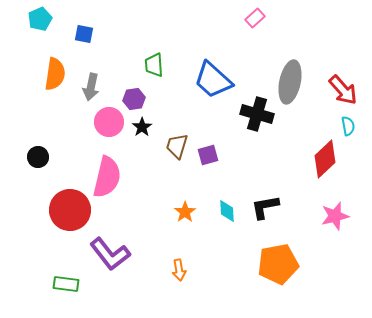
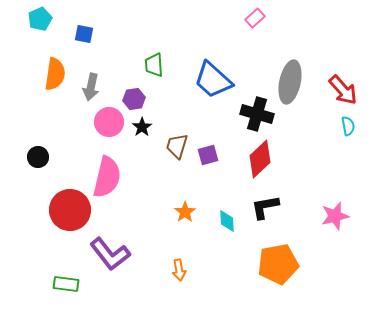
red diamond: moved 65 px left
cyan diamond: moved 10 px down
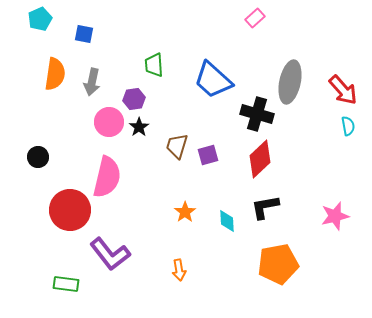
gray arrow: moved 1 px right, 5 px up
black star: moved 3 px left
